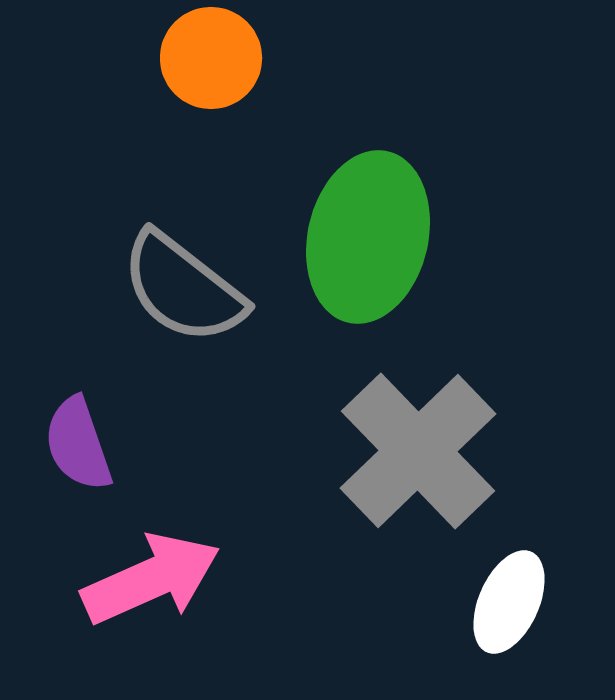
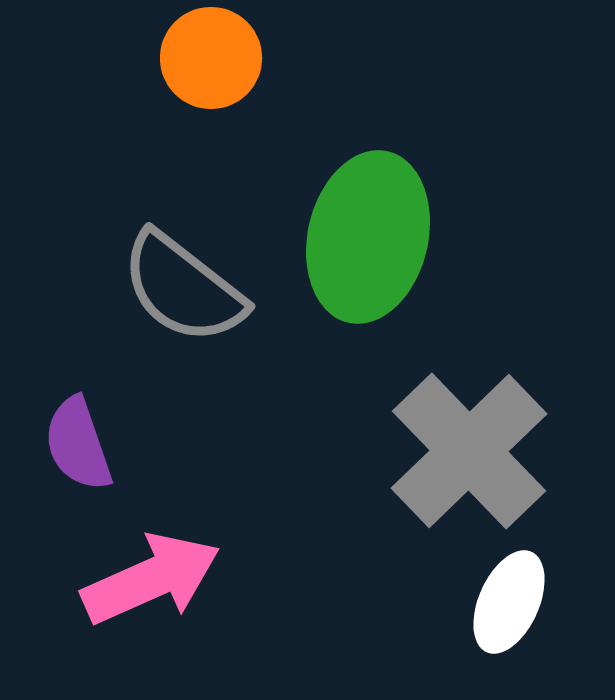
gray cross: moved 51 px right
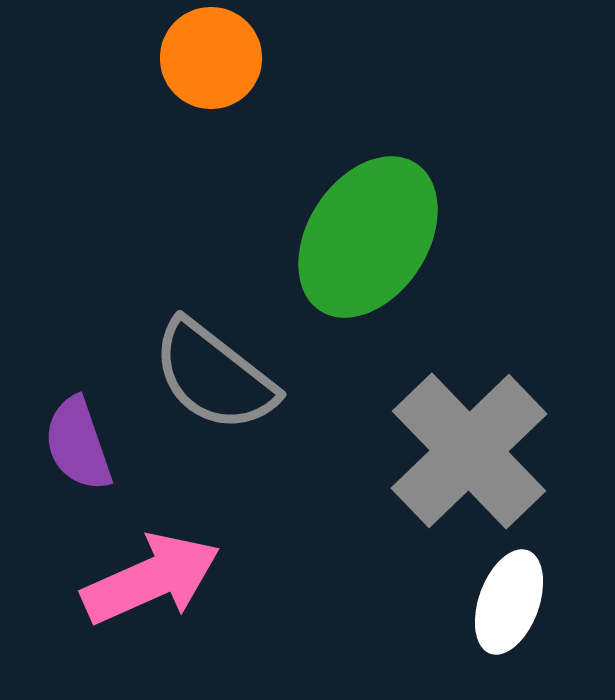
green ellipse: rotated 20 degrees clockwise
gray semicircle: moved 31 px right, 88 px down
white ellipse: rotated 4 degrees counterclockwise
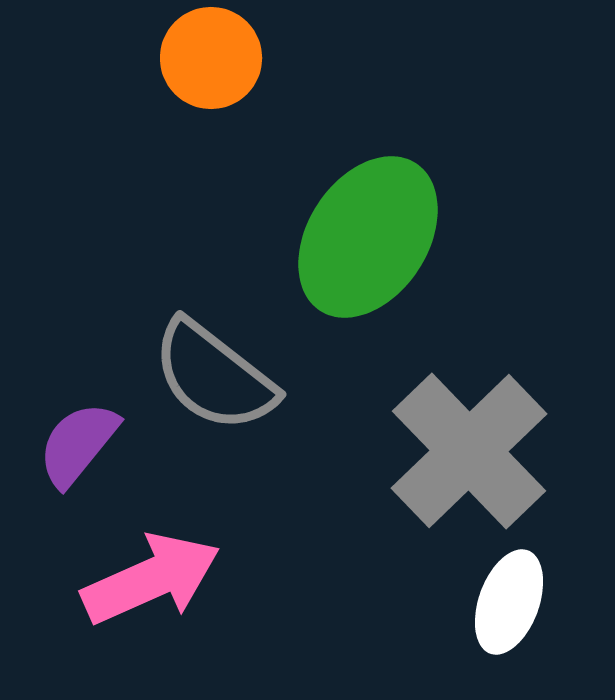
purple semicircle: rotated 58 degrees clockwise
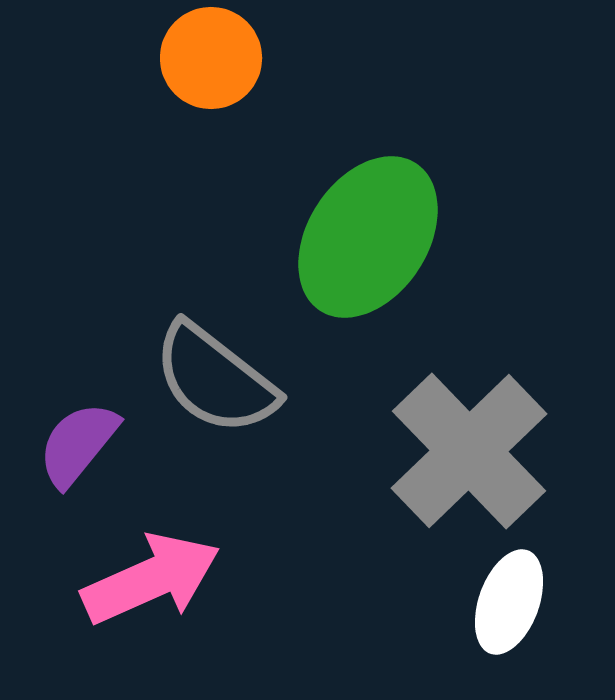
gray semicircle: moved 1 px right, 3 px down
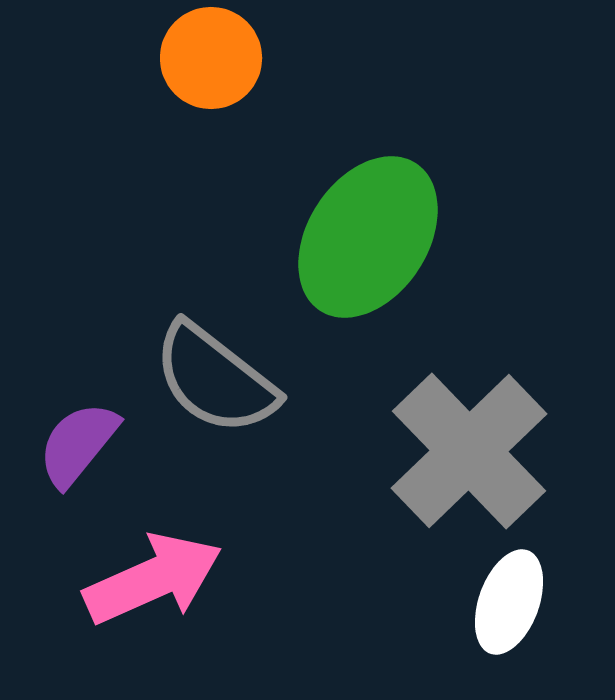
pink arrow: moved 2 px right
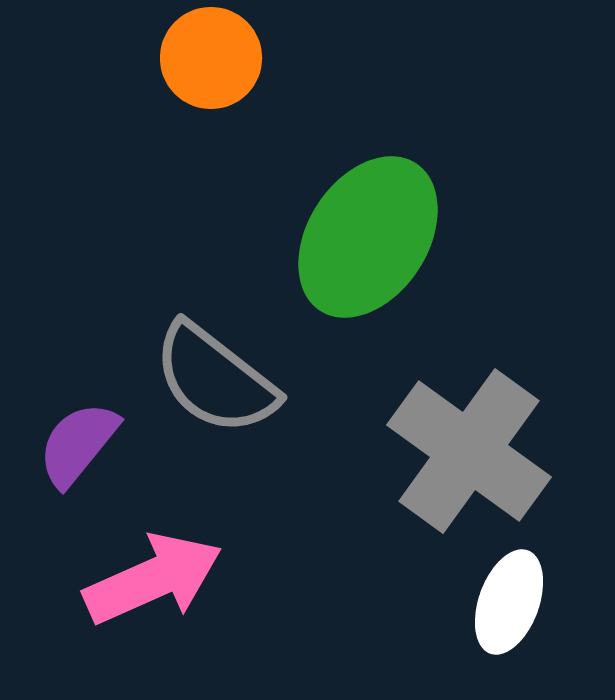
gray cross: rotated 10 degrees counterclockwise
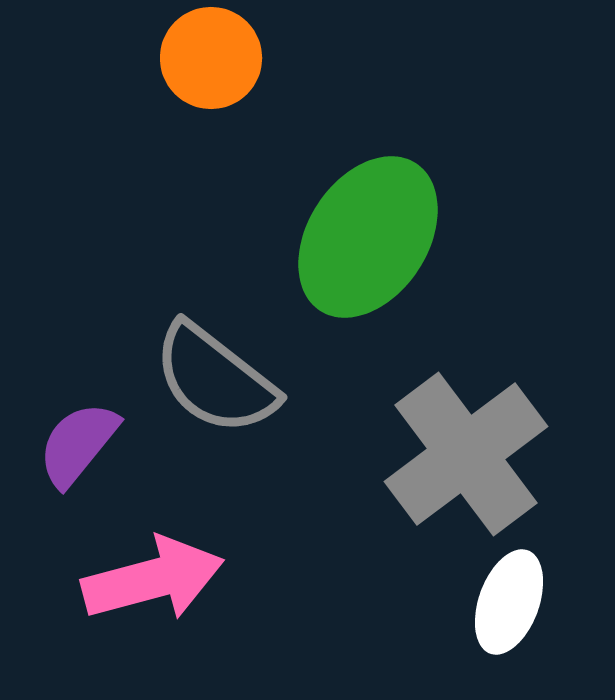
gray cross: moved 3 px left, 3 px down; rotated 17 degrees clockwise
pink arrow: rotated 9 degrees clockwise
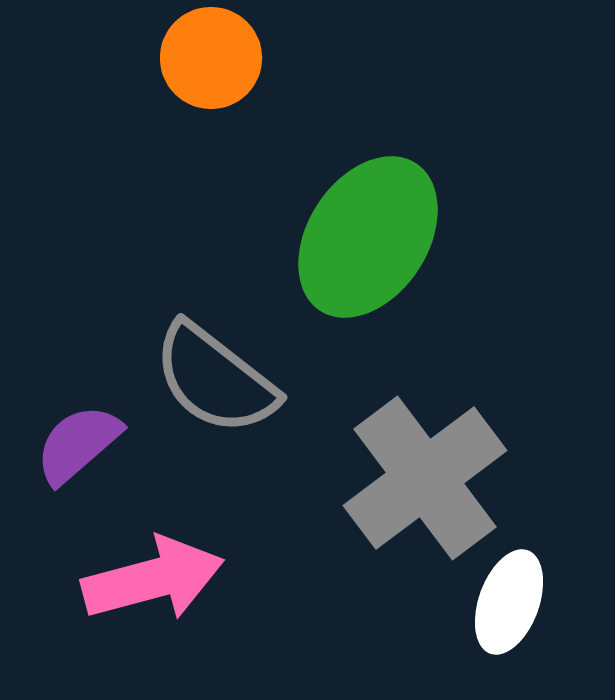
purple semicircle: rotated 10 degrees clockwise
gray cross: moved 41 px left, 24 px down
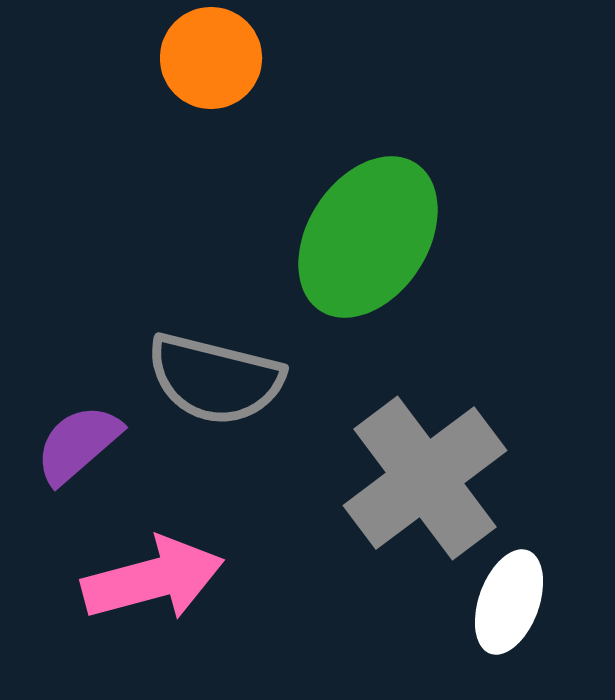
gray semicircle: rotated 24 degrees counterclockwise
